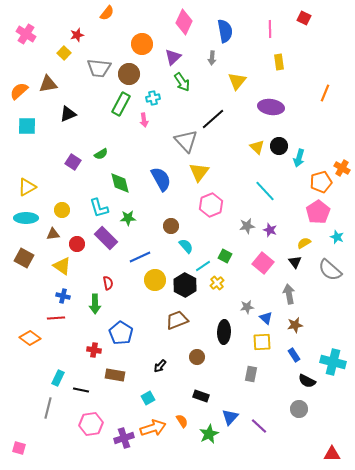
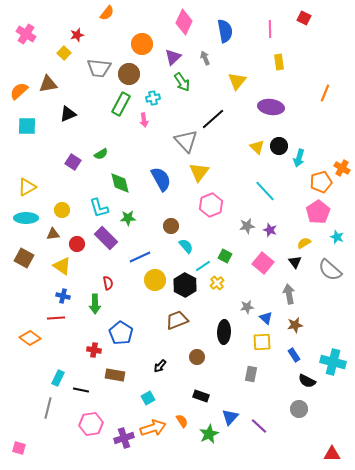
gray arrow at (212, 58): moved 7 px left; rotated 152 degrees clockwise
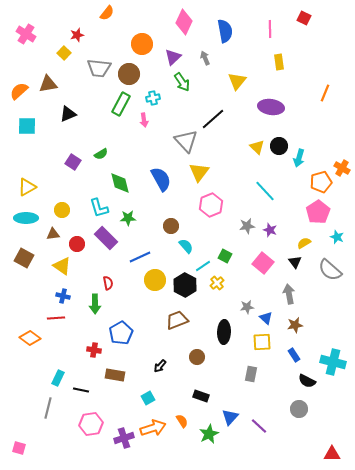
blue pentagon at (121, 333): rotated 10 degrees clockwise
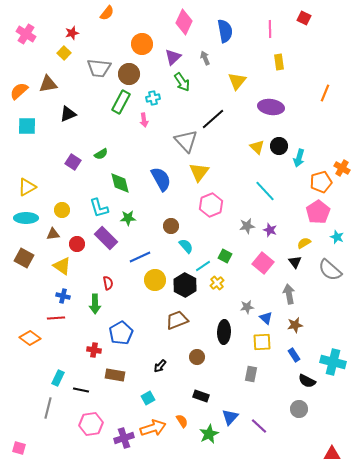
red star at (77, 35): moved 5 px left, 2 px up
green rectangle at (121, 104): moved 2 px up
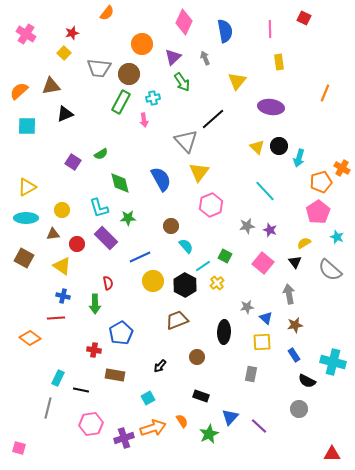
brown triangle at (48, 84): moved 3 px right, 2 px down
black triangle at (68, 114): moved 3 px left
yellow circle at (155, 280): moved 2 px left, 1 px down
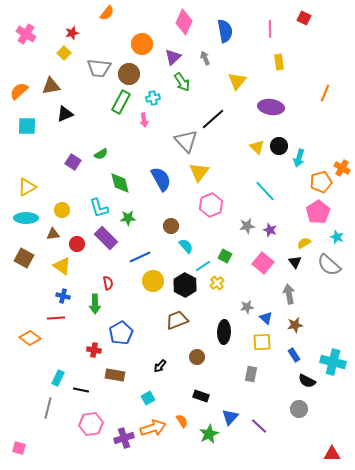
gray semicircle at (330, 270): moved 1 px left, 5 px up
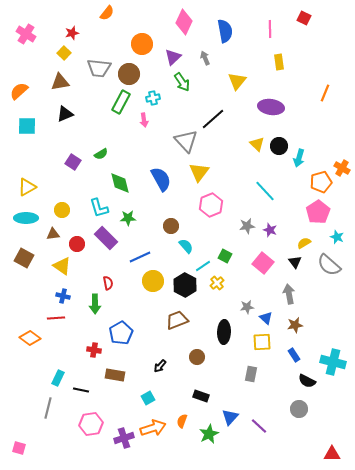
brown triangle at (51, 86): moved 9 px right, 4 px up
yellow triangle at (257, 147): moved 3 px up
orange semicircle at (182, 421): rotated 128 degrees counterclockwise
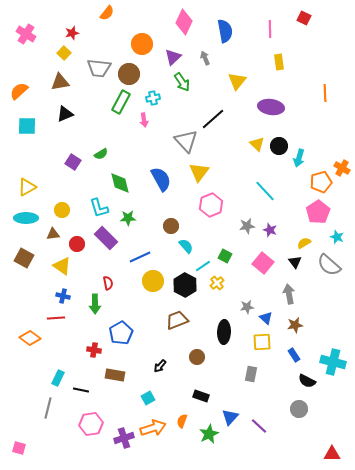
orange line at (325, 93): rotated 24 degrees counterclockwise
